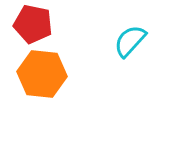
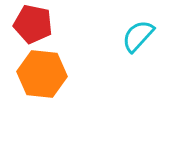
cyan semicircle: moved 8 px right, 5 px up
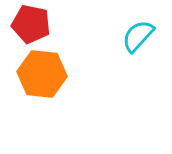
red pentagon: moved 2 px left
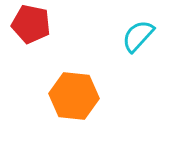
orange hexagon: moved 32 px right, 22 px down
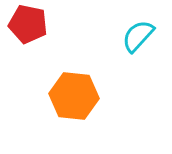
red pentagon: moved 3 px left
